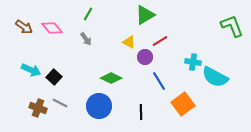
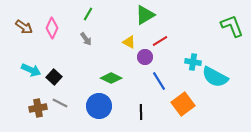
pink diamond: rotated 65 degrees clockwise
brown cross: rotated 30 degrees counterclockwise
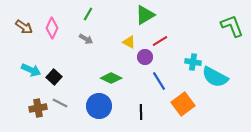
gray arrow: rotated 24 degrees counterclockwise
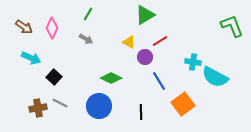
cyan arrow: moved 12 px up
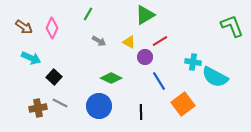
gray arrow: moved 13 px right, 2 px down
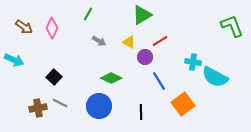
green triangle: moved 3 px left
cyan arrow: moved 17 px left, 2 px down
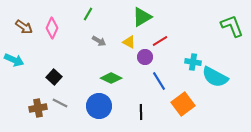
green triangle: moved 2 px down
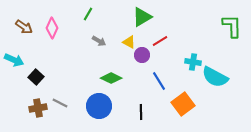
green L-shape: rotated 20 degrees clockwise
purple circle: moved 3 px left, 2 px up
black square: moved 18 px left
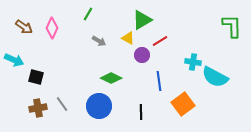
green triangle: moved 3 px down
yellow triangle: moved 1 px left, 4 px up
black square: rotated 28 degrees counterclockwise
blue line: rotated 24 degrees clockwise
gray line: moved 2 px right, 1 px down; rotated 28 degrees clockwise
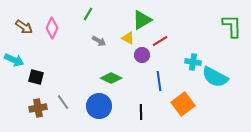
gray line: moved 1 px right, 2 px up
